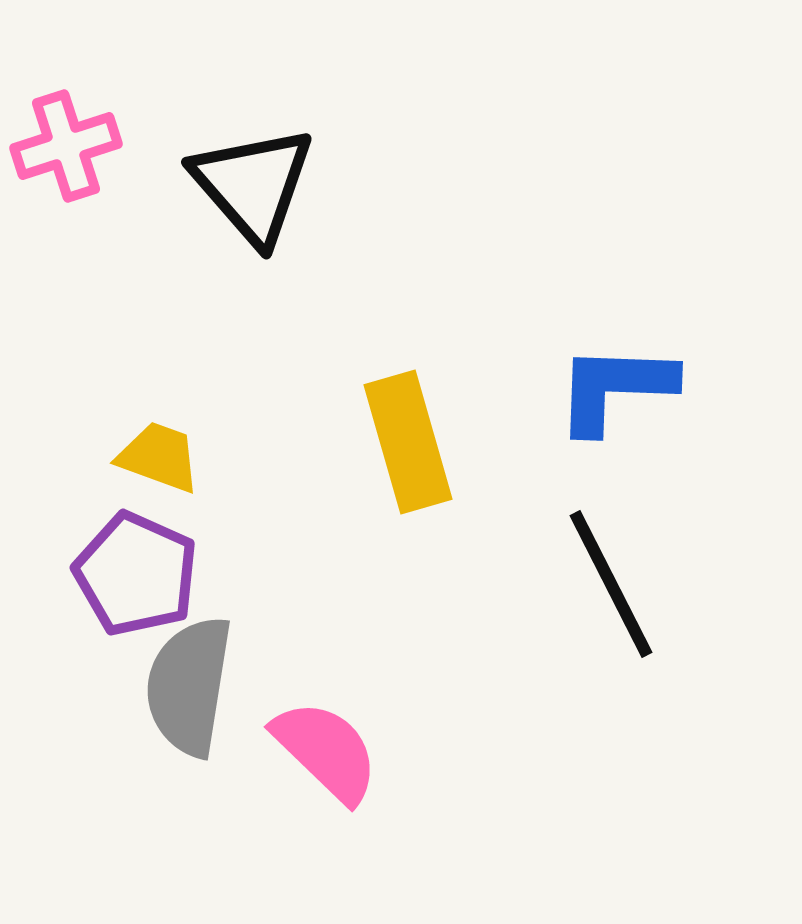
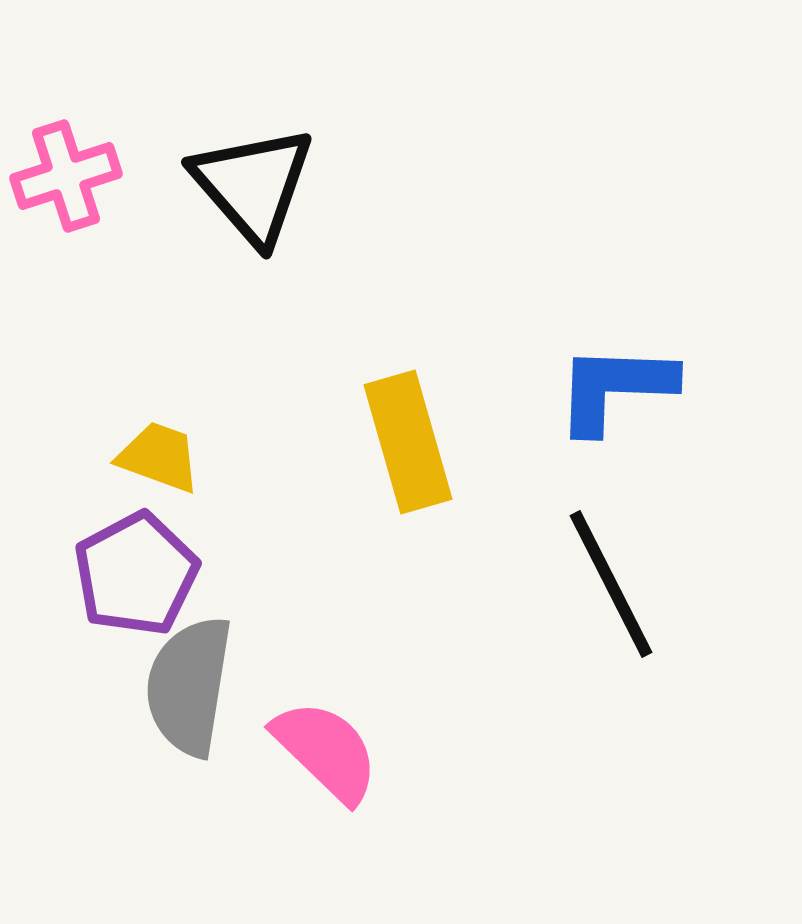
pink cross: moved 30 px down
purple pentagon: rotated 20 degrees clockwise
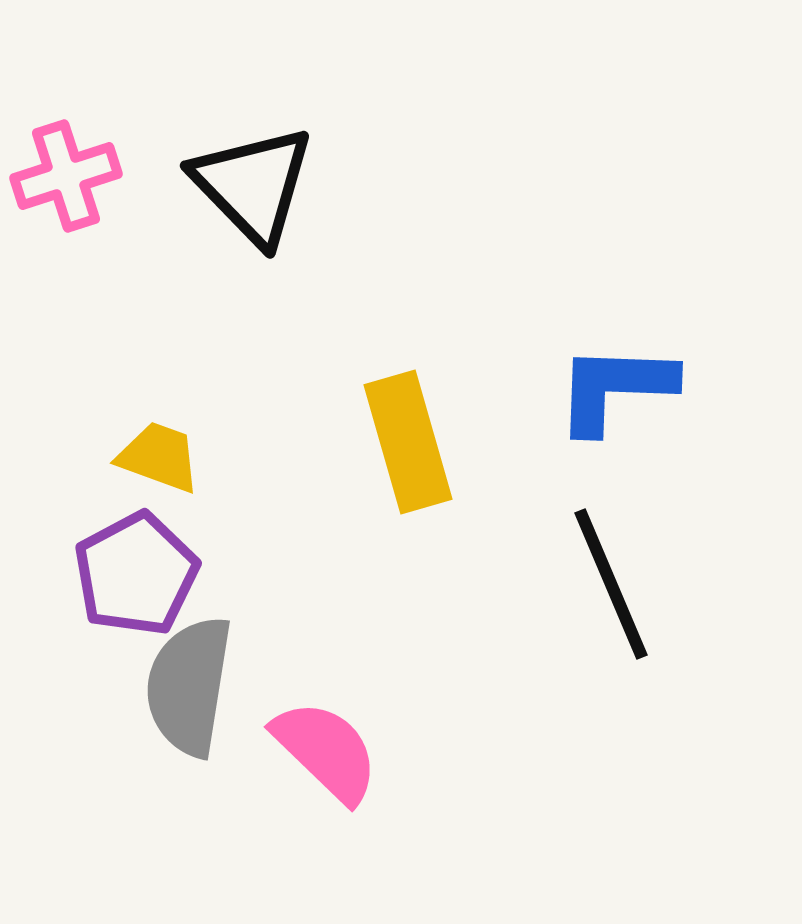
black triangle: rotated 3 degrees counterclockwise
black line: rotated 4 degrees clockwise
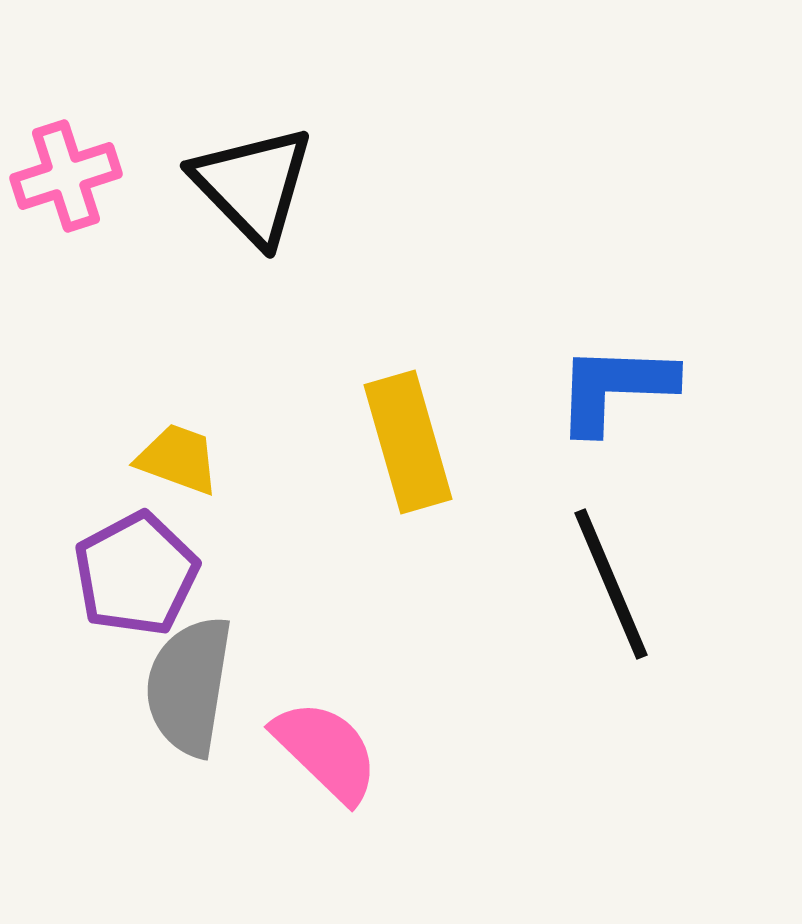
yellow trapezoid: moved 19 px right, 2 px down
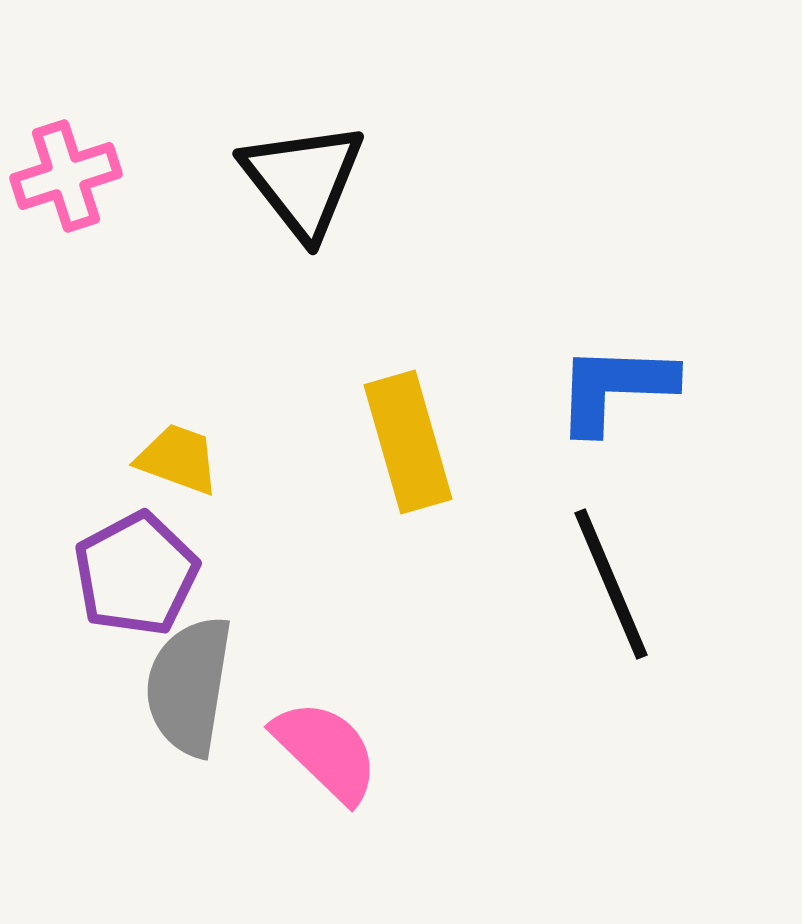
black triangle: moved 50 px right, 5 px up; rotated 6 degrees clockwise
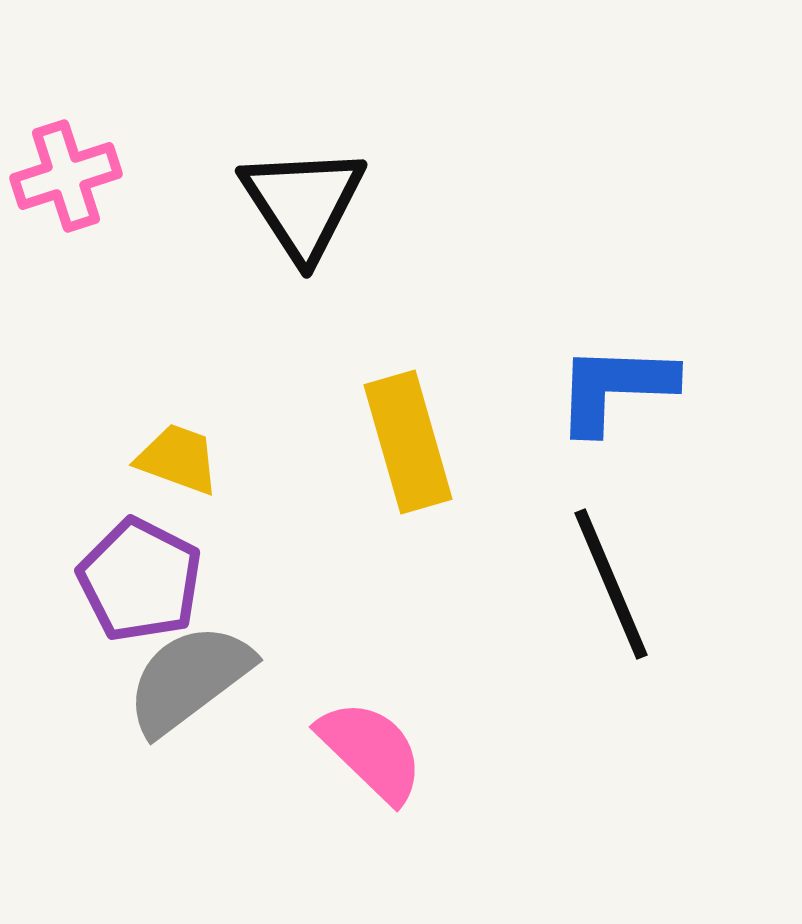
black triangle: moved 23 px down; rotated 5 degrees clockwise
purple pentagon: moved 4 px right, 6 px down; rotated 17 degrees counterclockwise
gray semicircle: moved 7 px up; rotated 44 degrees clockwise
pink semicircle: moved 45 px right
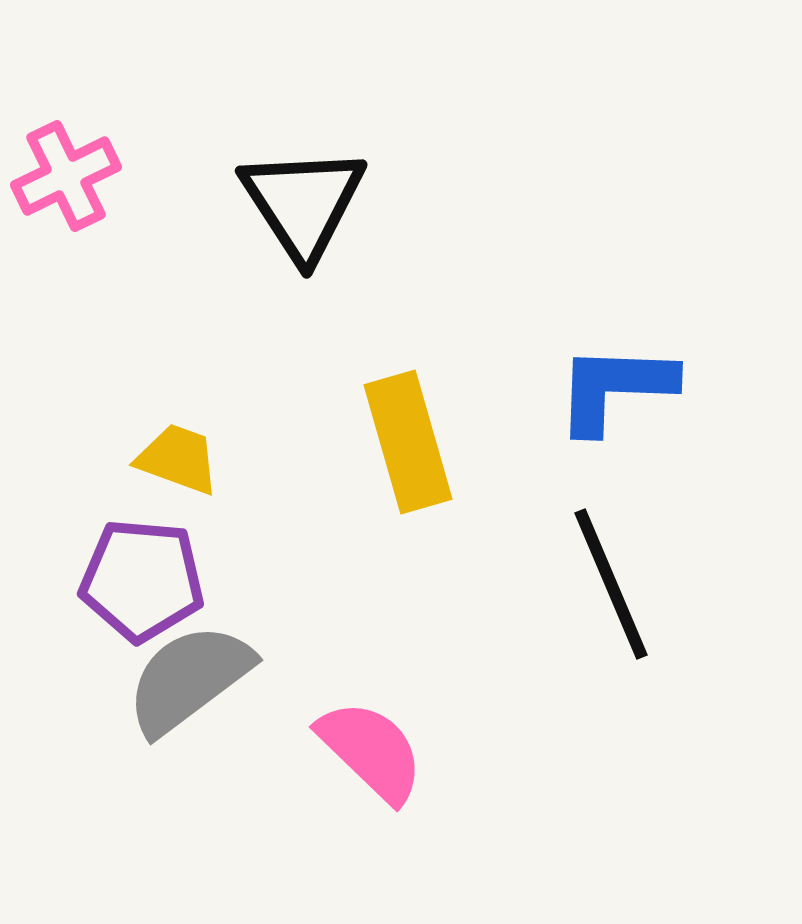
pink cross: rotated 8 degrees counterclockwise
purple pentagon: moved 2 px right; rotated 22 degrees counterclockwise
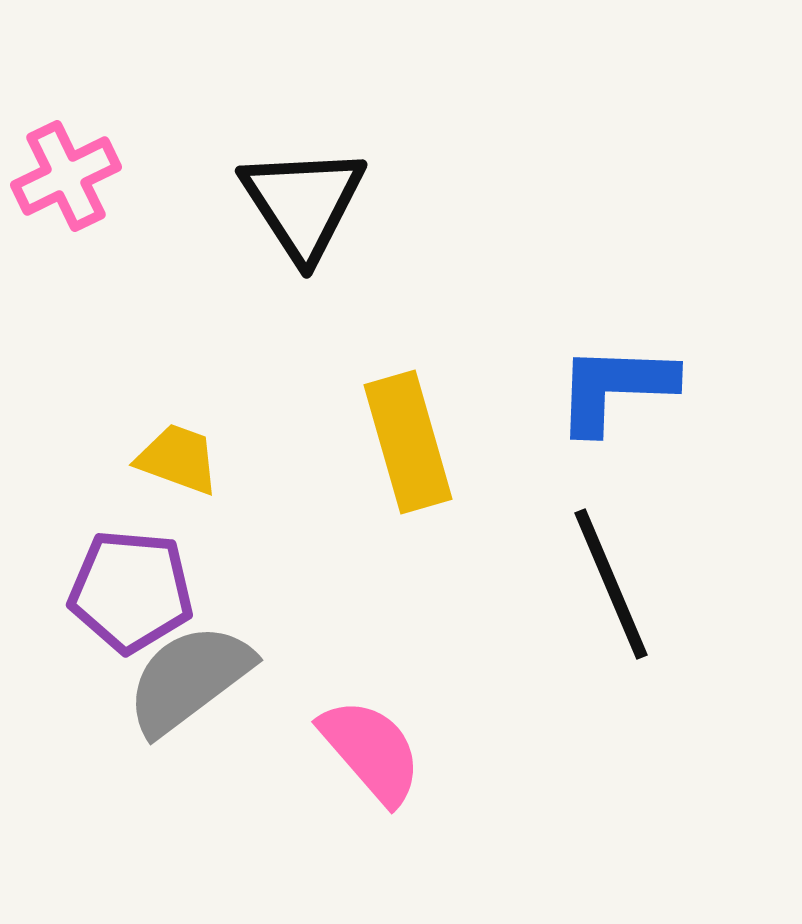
purple pentagon: moved 11 px left, 11 px down
pink semicircle: rotated 5 degrees clockwise
